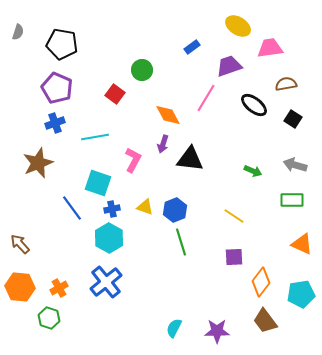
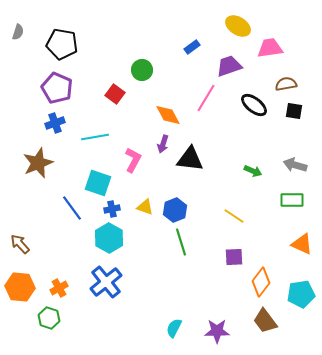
black square at (293, 119): moved 1 px right, 8 px up; rotated 24 degrees counterclockwise
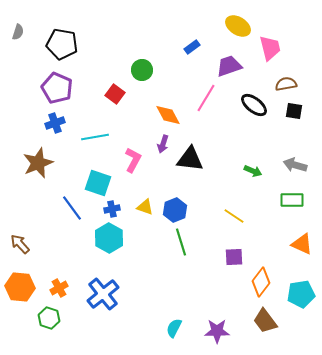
pink trapezoid at (270, 48): rotated 84 degrees clockwise
blue cross at (106, 282): moved 3 px left, 12 px down
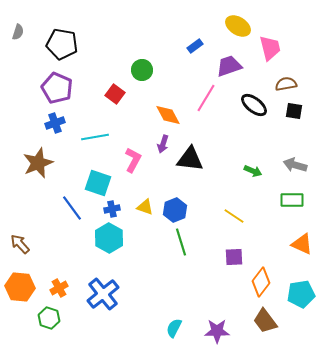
blue rectangle at (192, 47): moved 3 px right, 1 px up
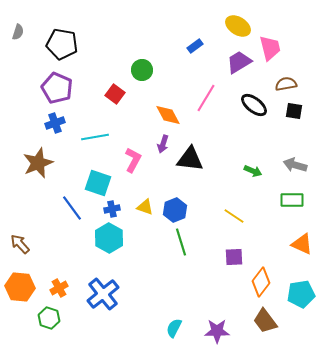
purple trapezoid at (229, 66): moved 10 px right, 4 px up; rotated 12 degrees counterclockwise
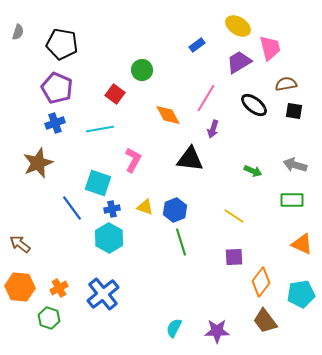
blue rectangle at (195, 46): moved 2 px right, 1 px up
cyan line at (95, 137): moved 5 px right, 8 px up
purple arrow at (163, 144): moved 50 px right, 15 px up
brown arrow at (20, 244): rotated 10 degrees counterclockwise
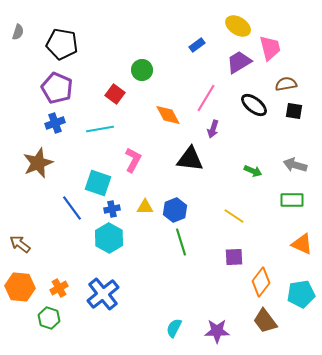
yellow triangle at (145, 207): rotated 18 degrees counterclockwise
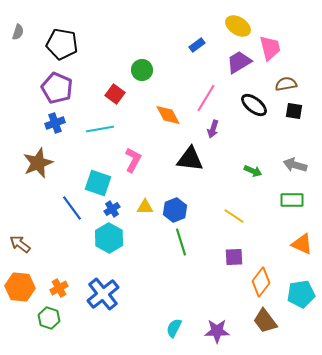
blue cross at (112, 209): rotated 21 degrees counterclockwise
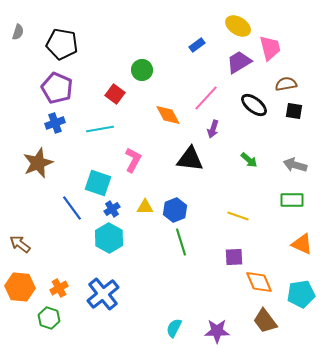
pink line at (206, 98): rotated 12 degrees clockwise
green arrow at (253, 171): moved 4 px left, 11 px up; rotated 18 degrees clockwise
yellow line at (234, 216): moved 4 px right; rotated 15 degrees counterclockwise
orange diamond at (261, 282): moved 2 px left; rotated 60 degrees counterclockwise
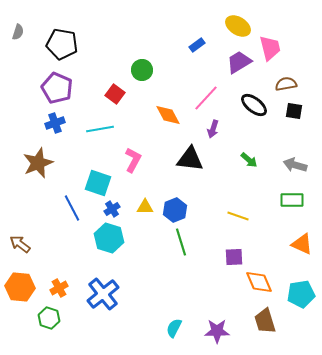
blue line at (72, 208): rotated 8 degrees clockwise
cyan hexagon at (109, 238): rotated 12 degrees counterclockwise
brown trapezoid at (265, 321): rotated 20 degrees clockwise
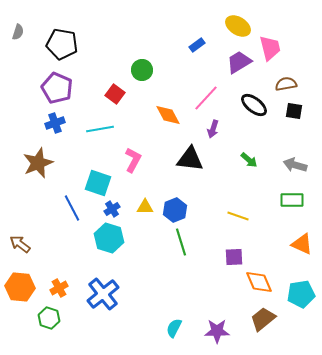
brown trapezoid at (265, 321): moved 2 px left, 2 px up; rotated 68 degrees clockwise
